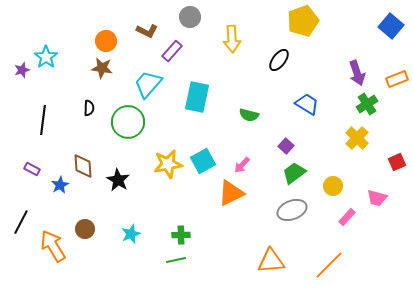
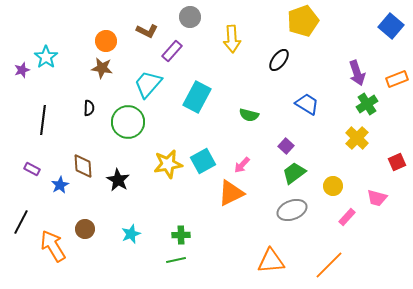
cyan rectangle at (197, 97): rotated 16 degrees clockwise
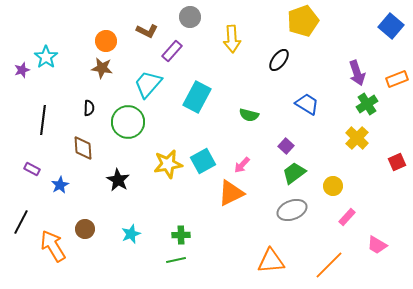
brown diamond at (83, 166): moved 18 px up
pink trapezoid at (377, 198): moved 47 px down; rotated 15 degrees clockwise
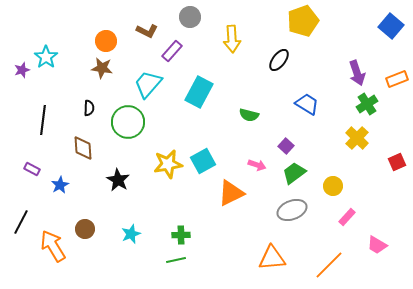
cyan rectangle at (197, 97): moved 2 px right, 5 px up
pink arrow at (242, 165): moved 15 px right; rotated 114 degrees counterclockwise
orange triangle at (271, 261): moved 1 px right, 3 px up
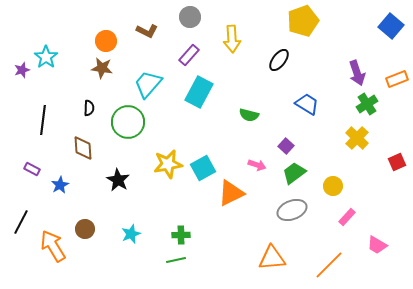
purple rectangle at (172, 51): moved 17 px right, 4 px down
cyan square at (203, 161): moved 7 px down
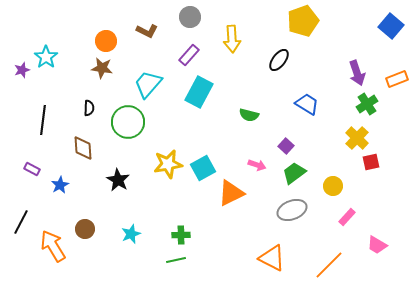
red square at (397, 162): moved 26 px left; rotated 12 degrees clockwise
orange triangle at (272, 258): rotated 32 degrees clockwise
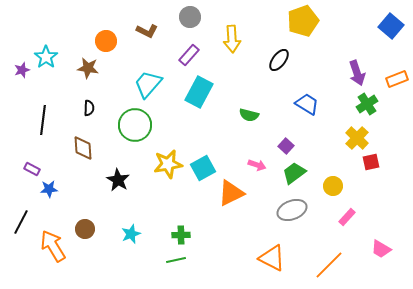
brown star at (102, 68): moved 14 px left
green circle at (128, 122): moved 7 px right, 3 px down
blue star at (60, 185): moved 11 px left, 4 px down; rotated 24 degrees clockwise
pink trapezoid at (377, 245): moved 4 px right, 4 px down
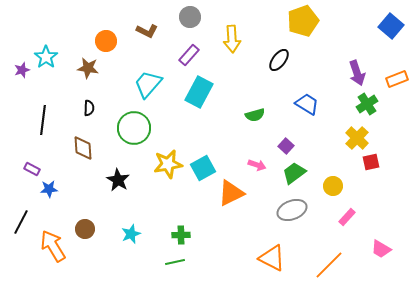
green semicircle at (249, 115): moved 6 px right; rotated 30 degrees counterclockwise
green circle at (135, 125): moved 1 px left, 3 px down
green line at (176, 260): moved 1 px left, 2 px down
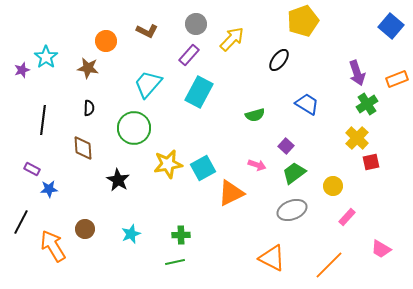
gray circle at (190, 17): moved 6 px right, 7 px down
yellow arrow at (232, 39): rotated 132 degrees counterclockwise
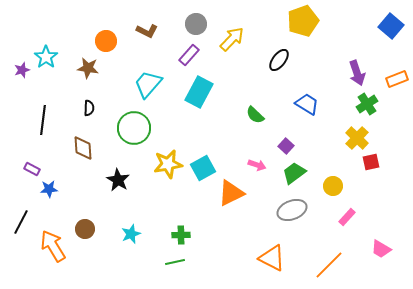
green semicircle at (255, 115): rotated 60 degrees clockwise
